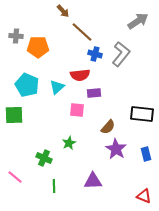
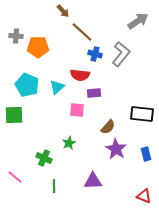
red semicircle: rotated 12 degrees clockwise
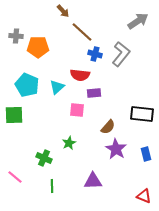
green line: moved 2 px left
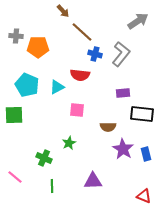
cyan triangle: rotated 14 degrees clockwise
purple rectangle: moved 29 px right
brown semicircle: rotated 49 degrees clockwise
purple star: moved 7 px right
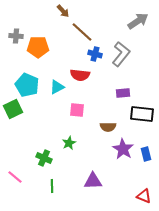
green square: moved 1 px left, 6 px up; rotated 24 degrees counterclockwise
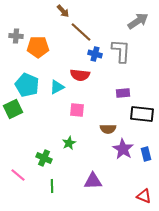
brown line: moved 1 px left
gray L-shape: moved 3 px up; rotated 35 degrees counterclockwise
brown semicircle: moved 2 px down
pink line: moved 3 px right, 2 px up
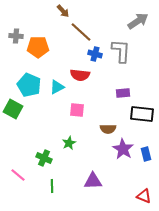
cyan pentagon: moved 2 px right
green square: rotated 36 degrees counterclockwise
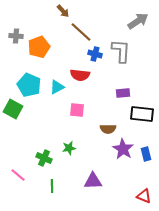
orange pentagon: moved 1 px right; rotated 20 degrees counterclockwise
green star: moved 5 px down; rotated 16 degrees clockwise
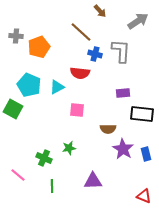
brown arrow: moved 37 px right
red semicircle: moved 2 px up
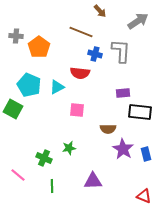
brown line: rotated 20 degrees counterclockwise
orange pentagon: rotated 15 degrees counterclockwise
black rectangle: moved 2 px left, 2 px up
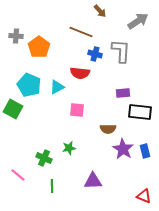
blue rectangle: moved 1 px left, 3 px up
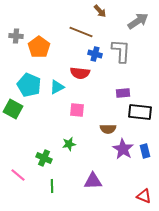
green star: moved 4 px up
